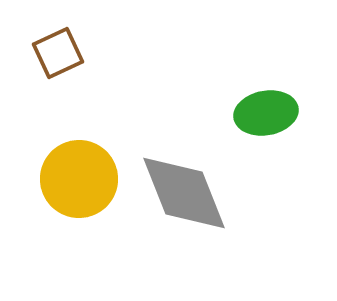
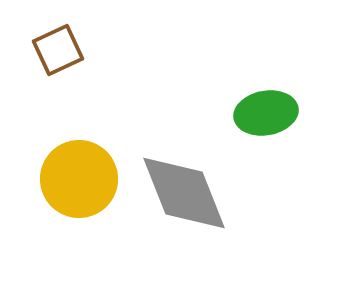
brown square: moved 3 px up
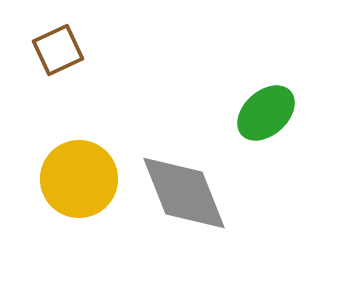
green ellipse: rotated 32 degrees counterclockwise
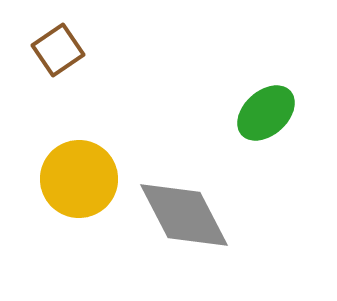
brown square: rotated 9 degrees counterclockwise
gray diamond: moved 22 px down; rotated 6 degrees counterclockwise
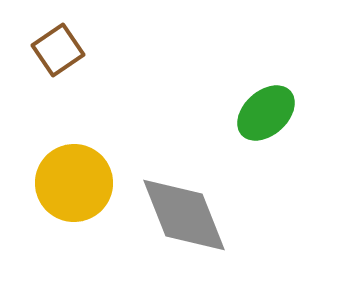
yellow circle: moved 5 px left, 4 px down
gray diamond: rotated 6 degrees clockwise
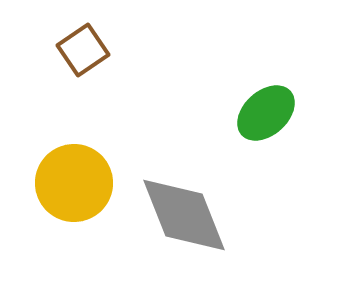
brown square: moved 25 px right
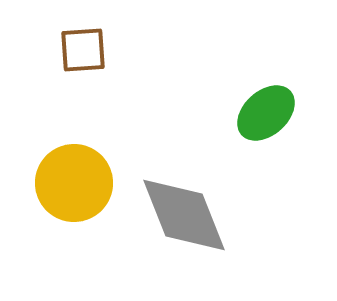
brown square: rotated 30 degrees clockwise
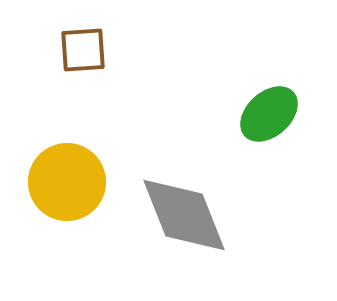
green ellipse: moved 3 px right, 1 px down
yellow circle: moved 7 px left, 1 px up
